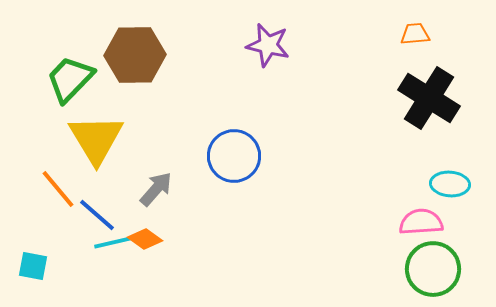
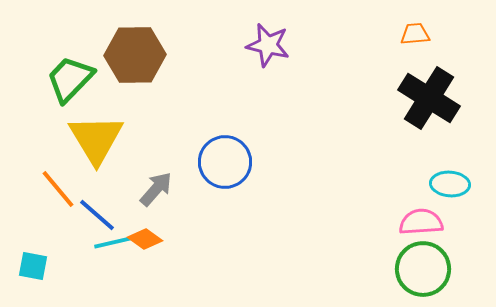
blue circle: moved 9 px left, 6 px down
green circle: moved 10 px left
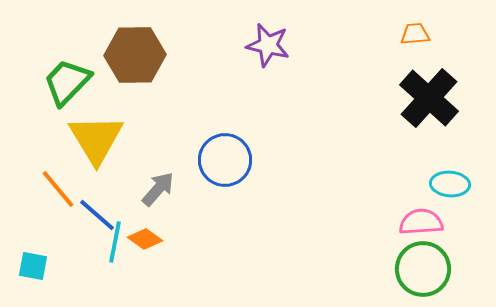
green trapezoid: moved 3 px left, 3 px down
black cross: rotated 10 degrees clockwise
blue circle: moved 2 px up
gray arrow: moved 2 px right
cyan line: rotated 66 degrees counterclockwise
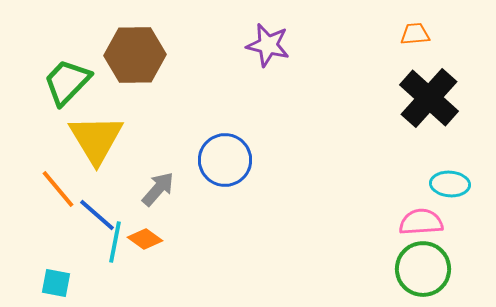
cyan square: moved 23 px right, 17 px down
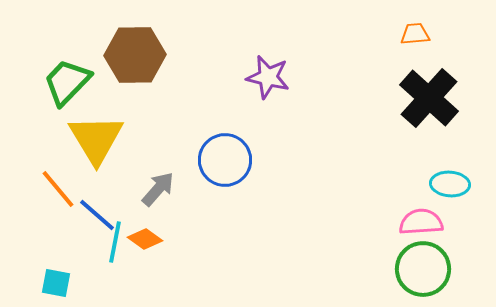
purple star: moved 32 px down
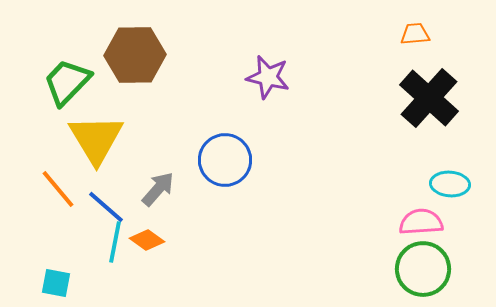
blue line: moved 9 px right, 8 px up
orange diamond: moved 2 px right, 1 px down
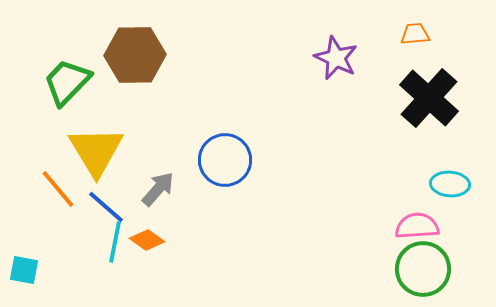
purple star: moved 68 px right, 19 px up; rotated 12 degrees clockwise
yellow triangle: moved 12 px down
pink semicircle: moved 4 px left, 4 px down
cyan square: moved 32 px left, 13 px up
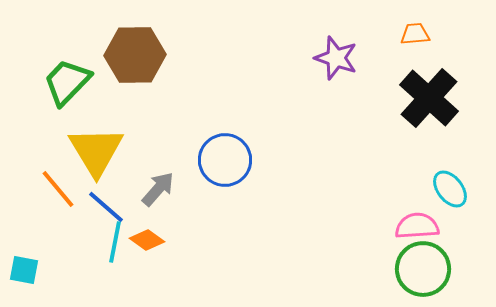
purple star: rotated 6 degrees counterclockwise
cyan ellipse: moved 5 px down; rotated 48 degrees clockwise
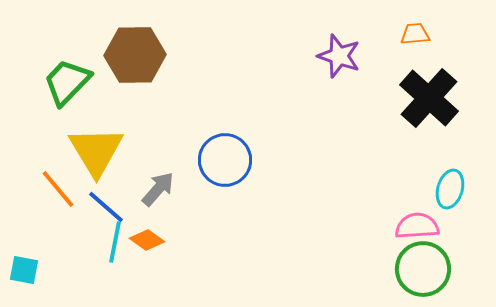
purple star: moved 3 px right, 2 px up
cyan ellipse: rotated 54 degrees clockwise
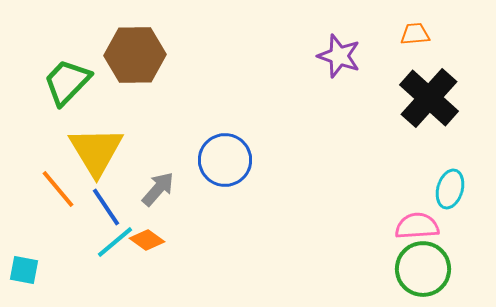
blue line: rotated 15 degrees clockwise
cyan line: rotated 39 degrees clockwise
